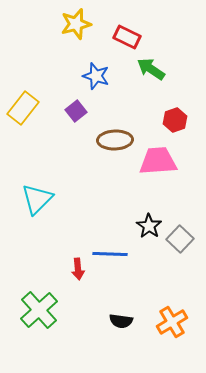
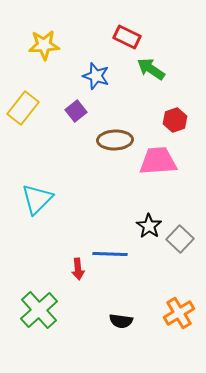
yellow star: moved 32 px left, 21 px down; rotated 12 degrees clockwise
orange cross: moved 7 px right, 9 px up
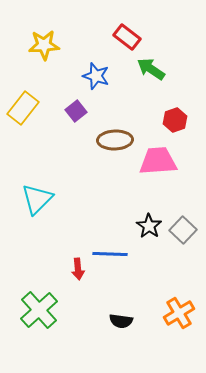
red rectangle: rotated 12 degrees clockwise
gray square: moved 3 px right, 9 px up
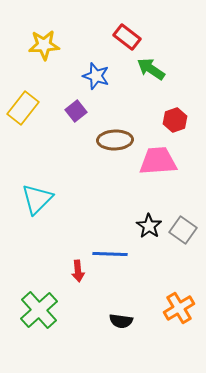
gray square: rotated 8 degrees counterclockwise
red arrow: moved 2 px down
orange cross: moved 5 px up
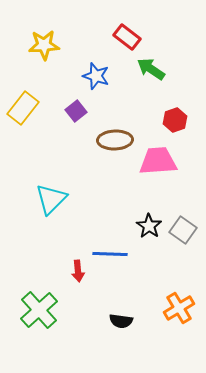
cyan triangle: moved 14 px right
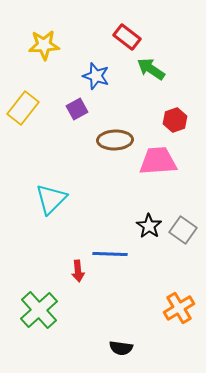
purple square: moved 1 px right, 2 px up; rotated 10 degrees clockwise
black semicircle: moved 27 px down
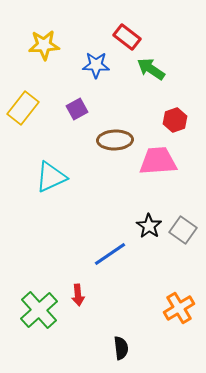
blue star: moved 11 px up; rotated 16 degrees counterclockwise
cyan triangle: moved 22 px up; rotated 20 degrees clockwise
blue line: rotated 36 degrees counterclockwise
red arrow: moved 24 px down
black semicircle: rotated 105 degrees counterclockwise
